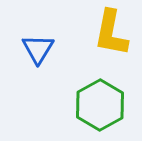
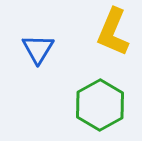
yellow L-shape: moved 2 px right, 1 px up; rotated 12 degrees clockwise
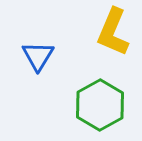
blue triangle: moved 7 px down
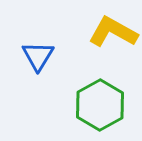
yellow L-shape: rotated 96 degrees clockwise
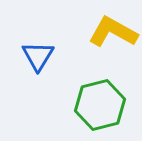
green hexagon: rotated 15 degrees clockwise
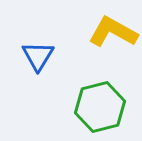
green hexagon: moved 2 px down
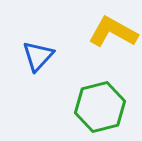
blue triangle: rotated 12 degrees clockwise
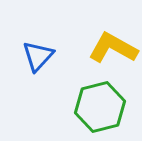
yellow L-shape: moved 16 px down
